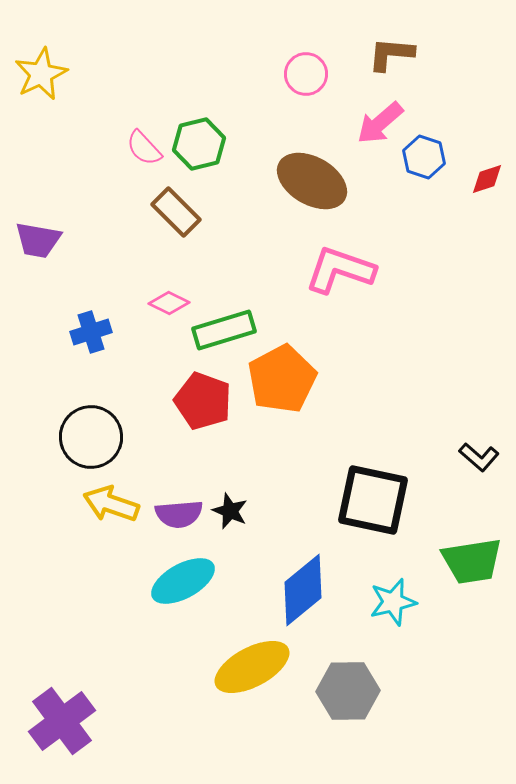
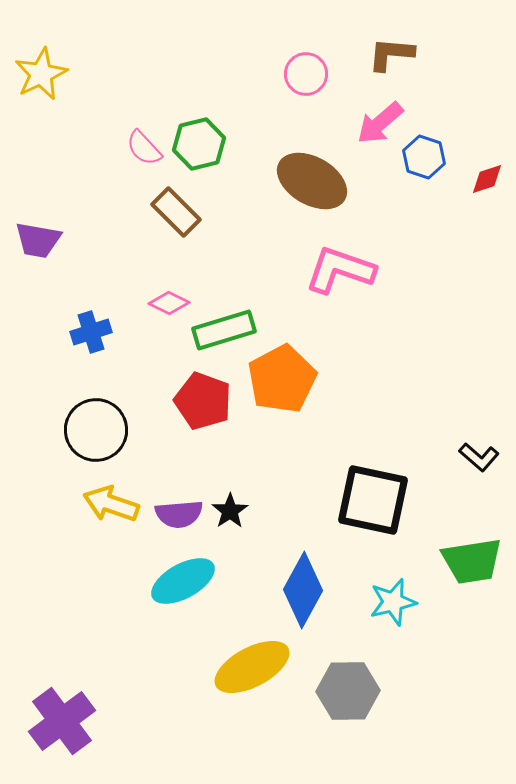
black circle: moved 5 px right, 7 px up
black star: rotated 15 degrees clockwise
blue diamond: rotated 22 degrees counterclockwise
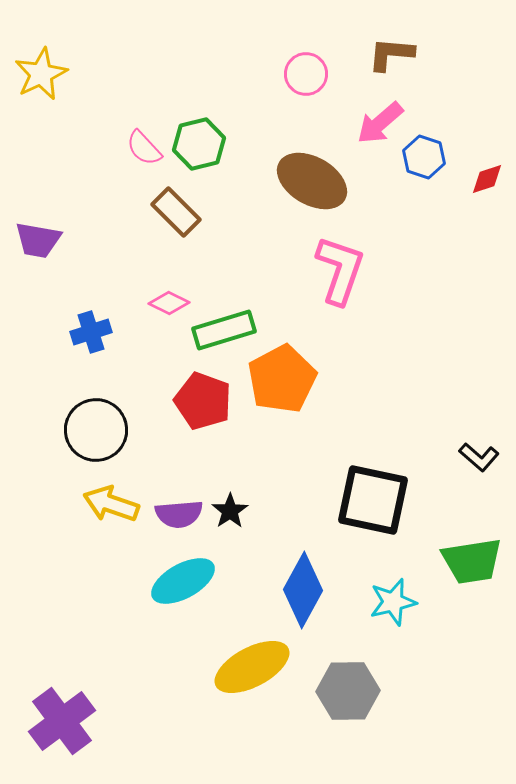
pink L-shape: rotated 90 degrees clockwise
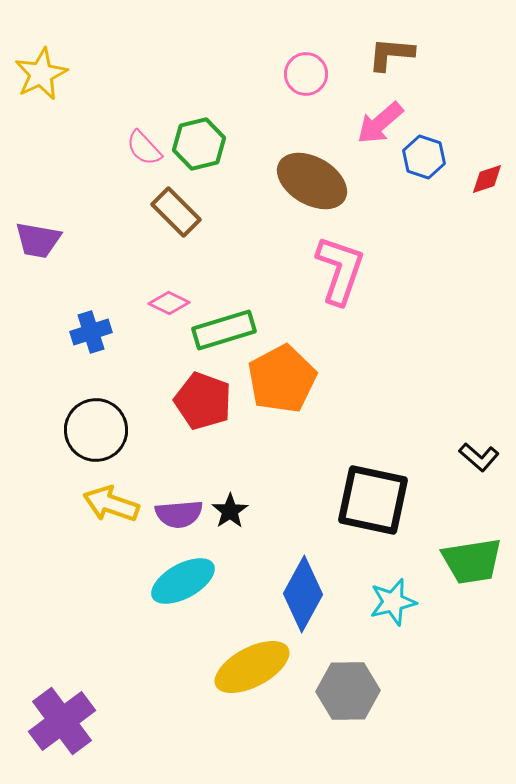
blue diamond: moved 4 px down
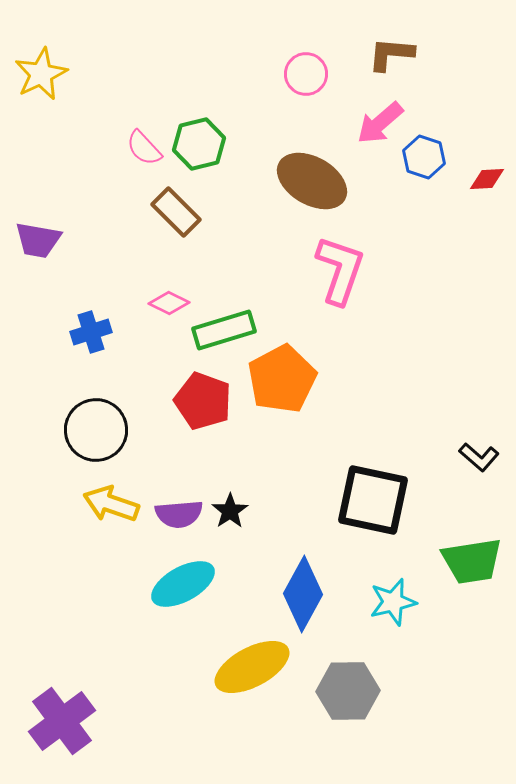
red diamond: rotated 15 degrees clockwise
cyan ellipse: moved 3 px down
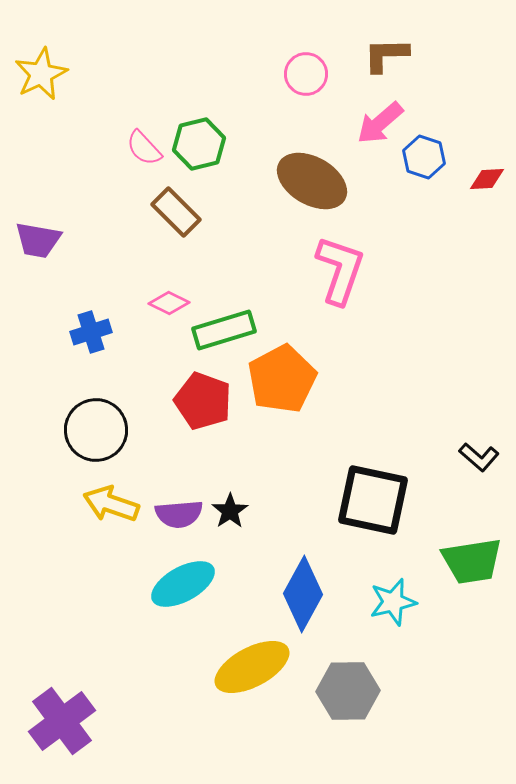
brown L-shape: moved 5 px left, 1 px down; rotated 6 degrees counterclockwise
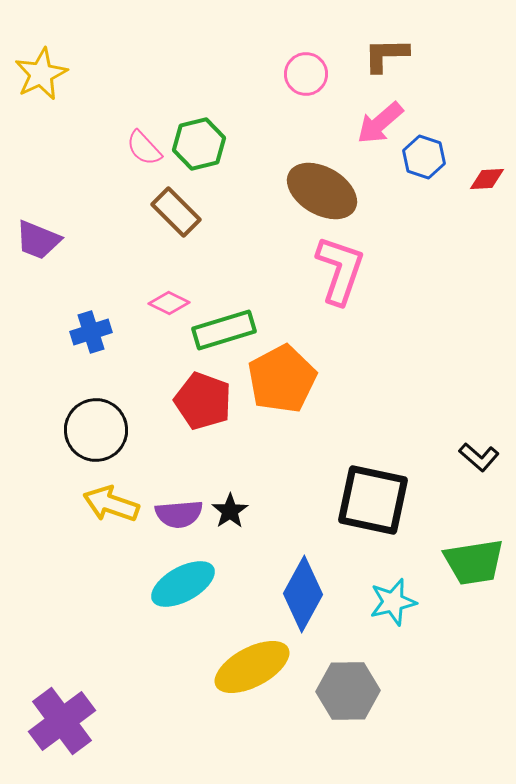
brown ellipse: moved 10 px right, 10 px down
purple trapezoid: rotated 12 degrees clockwise
green trapezoid: moved 2 px right, 1 px down
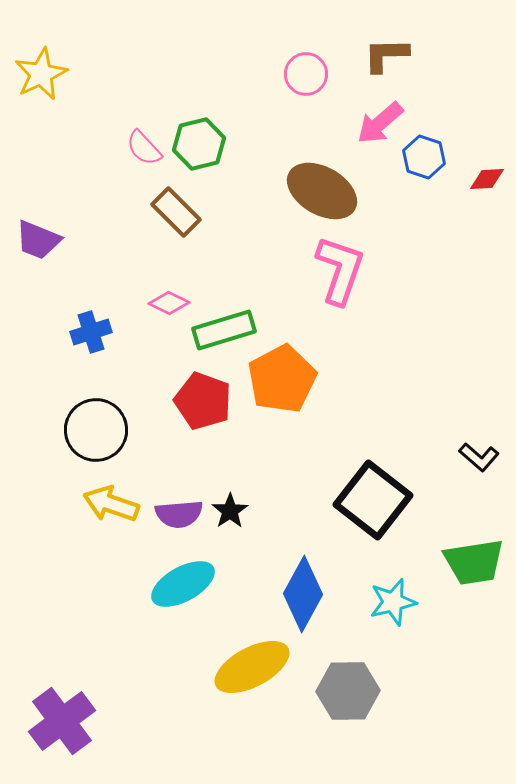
black square: rotated 26 degrees clockwise
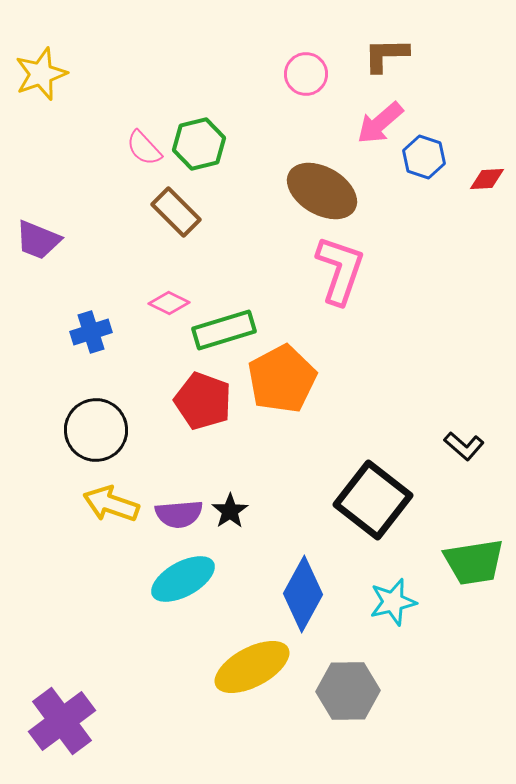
yellow star: rotated 6 degrees clockwise
black L-shape: moved 15 px left, 11 px up
cyan ellipse: moved 5 px up
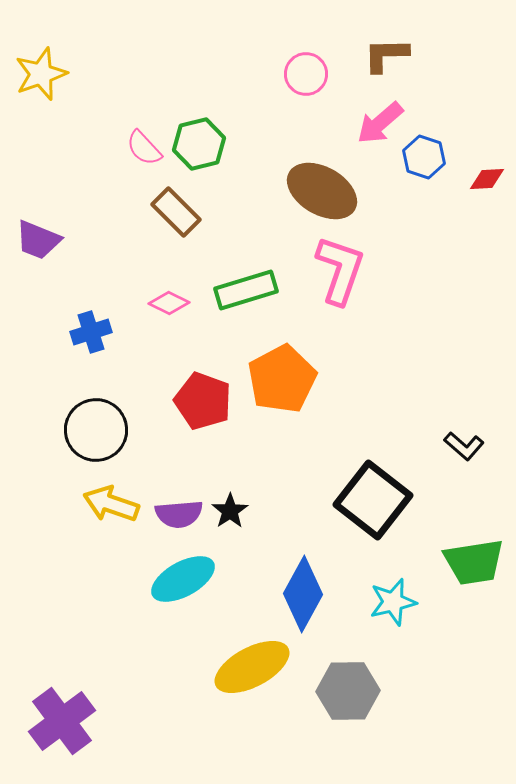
green rectangle: moved 22 px right, 40 px up
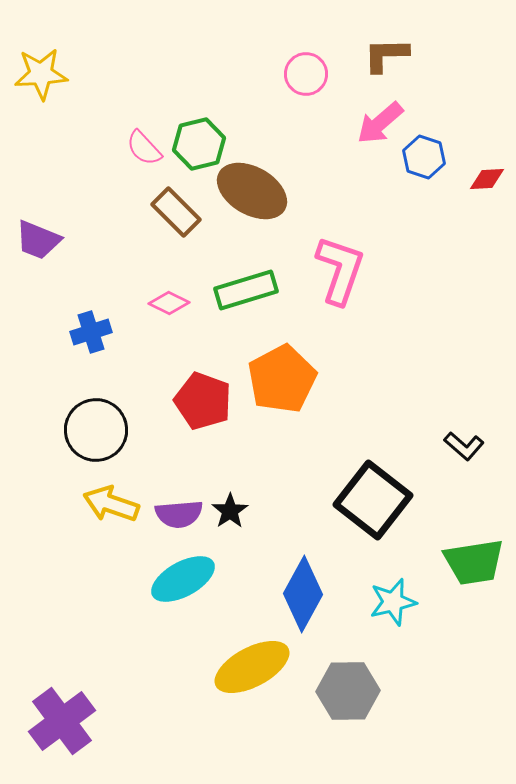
yellow star: rotated 16 degrees clockwise
brown ellipse: moved 70 px left
